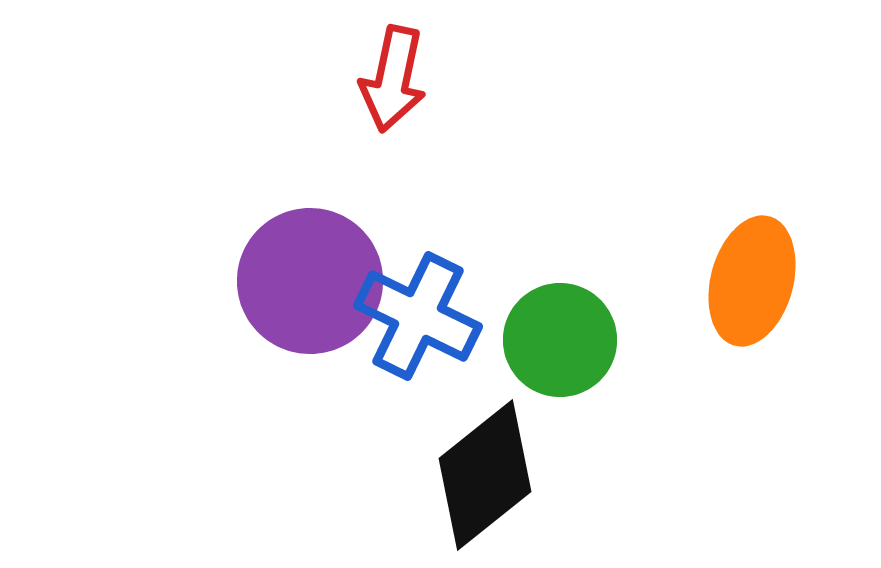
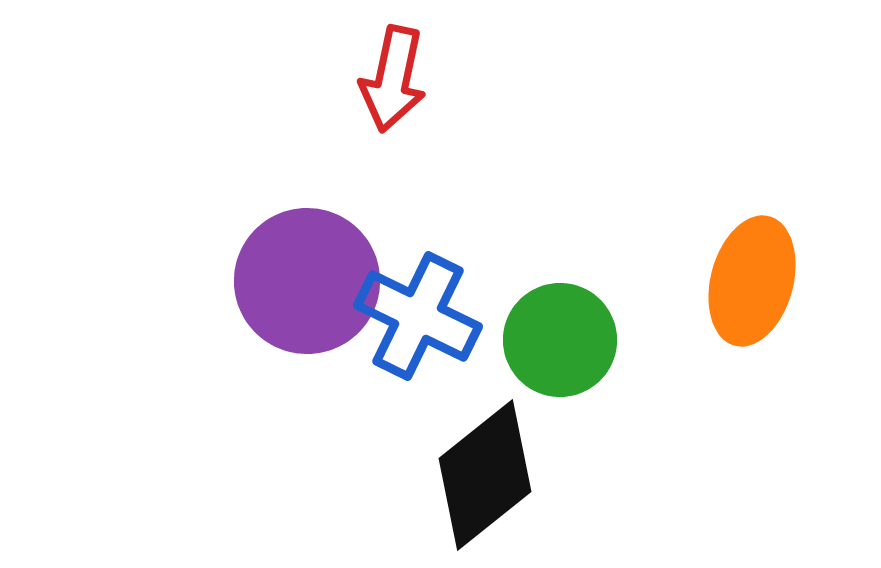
purple circle: moved 3 px left
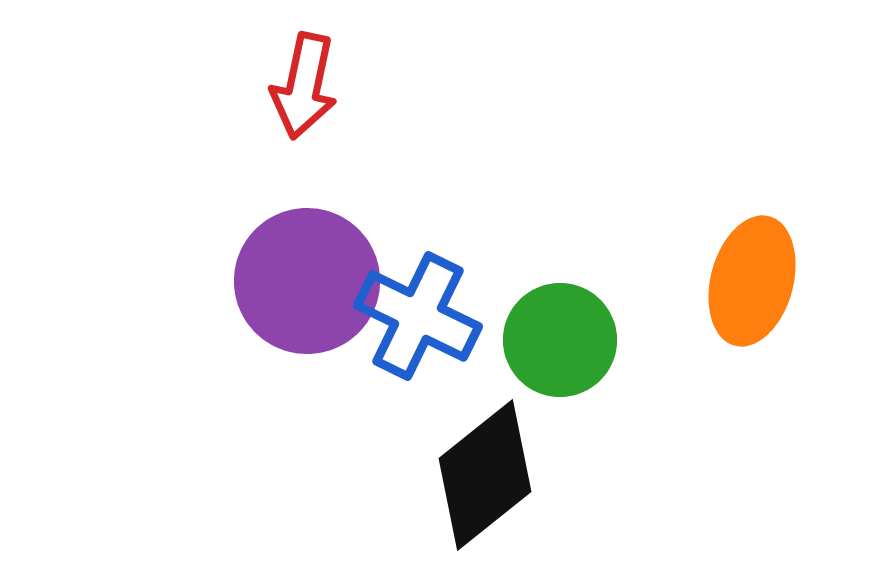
red arrow: moved 89 px left, 7 px down
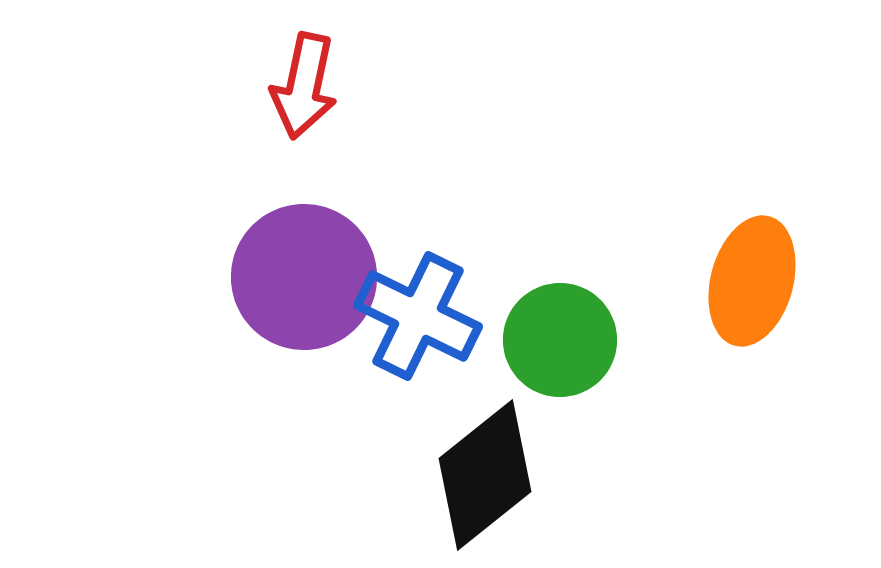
purple circle: moved 3 px left, 4 px up
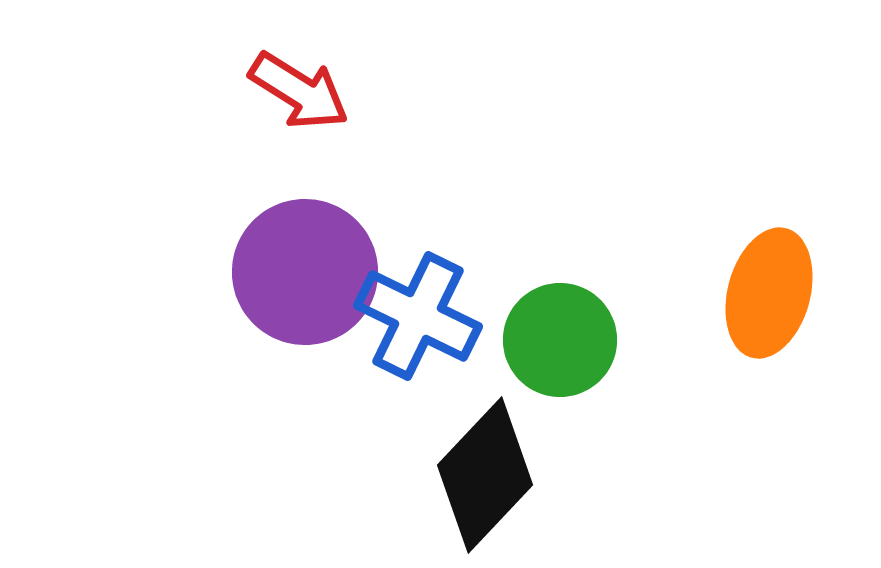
red arrow: moved 5 px left, 5 px down; rotated 70 degrees counterclockwise
purple circle: moved 1 px right, 5 px up
orange ellipse: moved 17 px right, 12 px down
black diamond: rotated 8 degrees counterclockwise
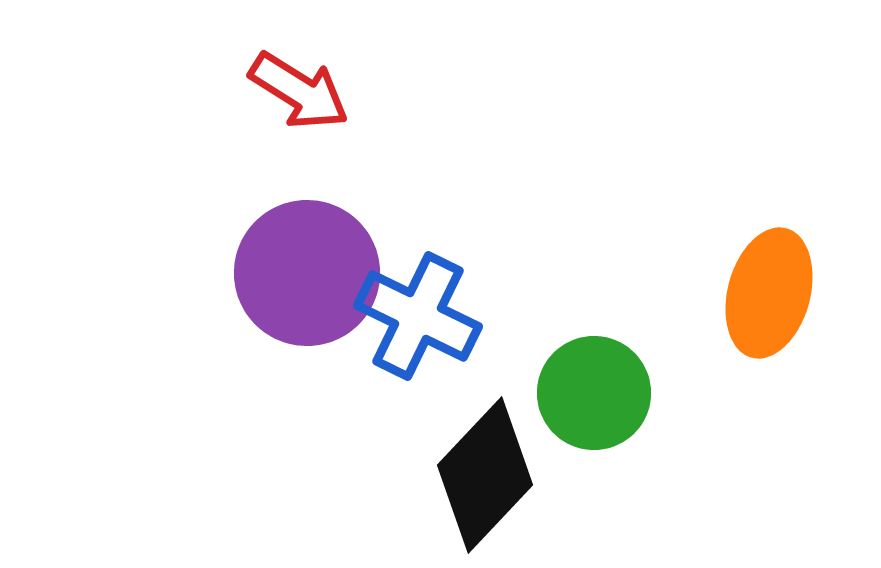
purple circle: moved 2 px right, 1 px down
green circle: moved 34 px right, 53 px down
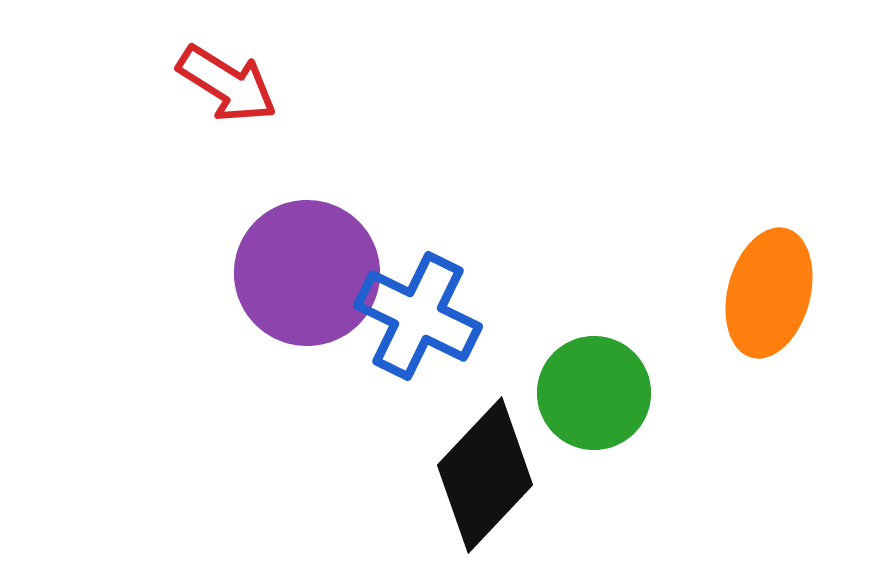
red arrow: moved 72 px left, 7 px up
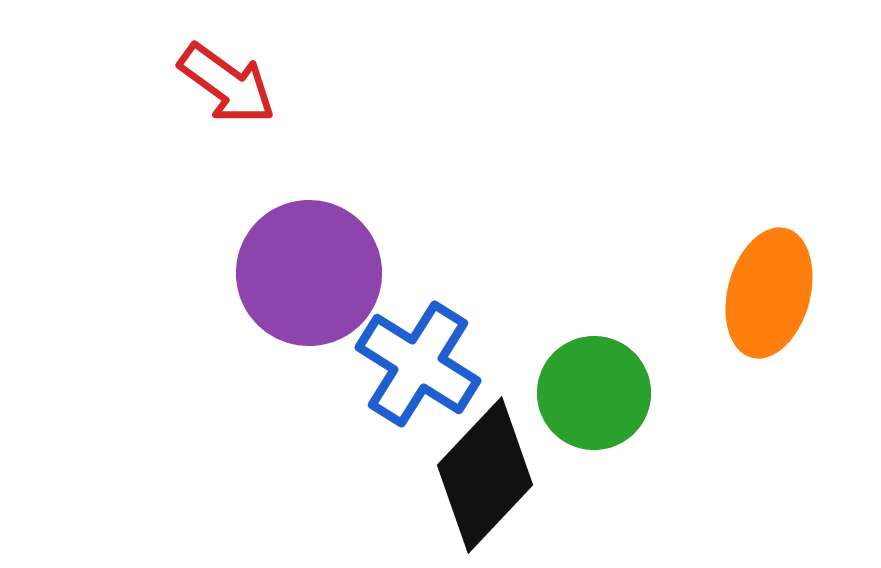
red arrow: rotated 4 degrees clockwise
purple circle: moved 2 px right
blue cross: moved 48 px down; rotated 6 degrees clockwise
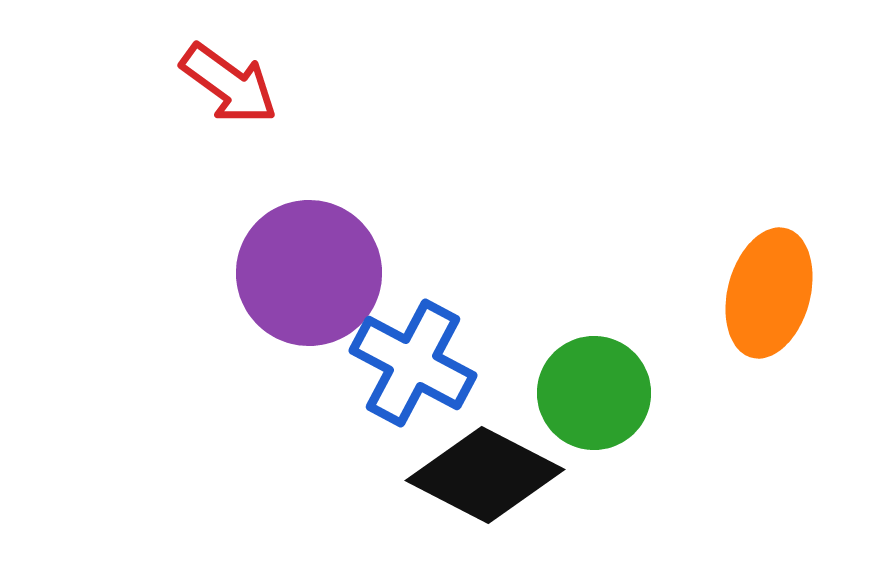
red arrow: moved 2 px right
blue cross: moved 5 px left, 1 px up; rotated 4 degrees counterclockwise
black diamond: rotated 74 degrees clockwise
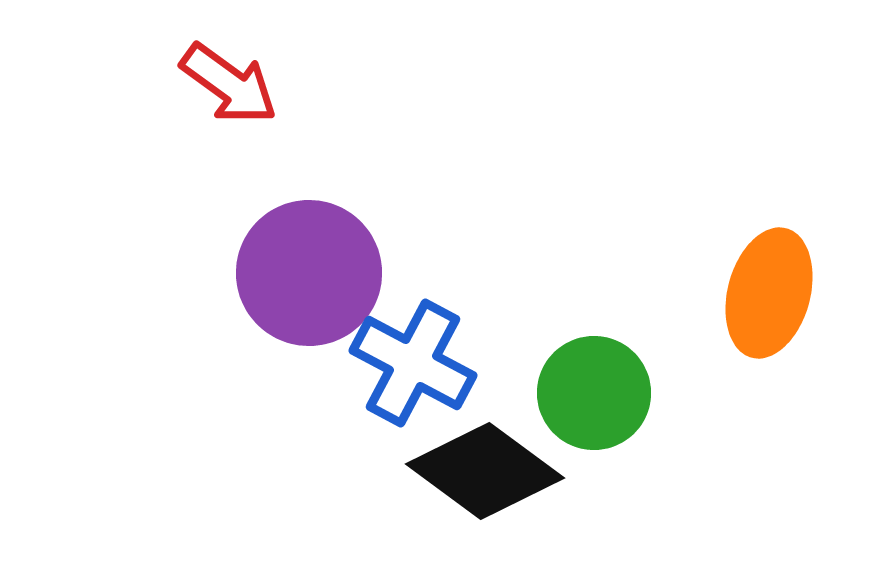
black diamond: moved 4 px up; rotated 9 degrees clockwise
